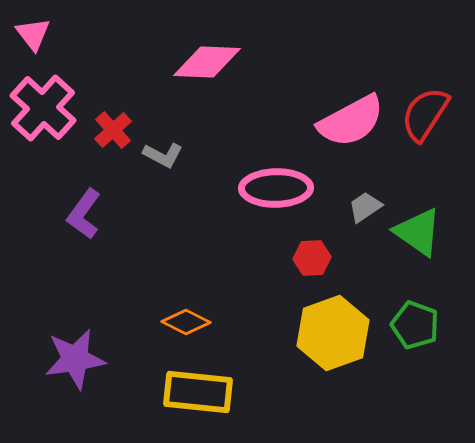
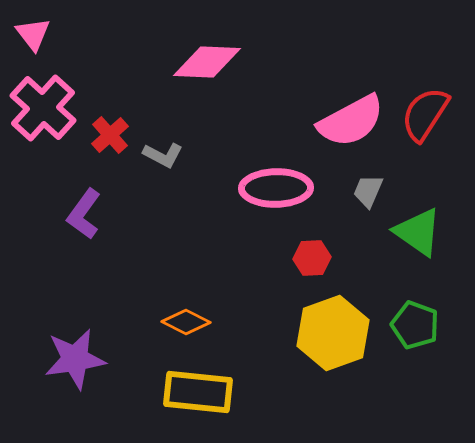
red cross: moved 3 px left, 5 px down
gray trapezoid: moved 3 px right, 16 px up; rotated 33 degrees counterclockwise
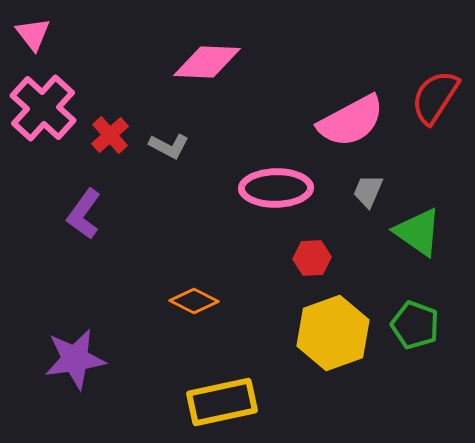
red semicircle: moved 10 px right, 17 px up
gray L-shape: moved 6 px right, 9 px up
orange diamond: moved 8 px right, 21 px up
yellow rectangle: moved 24 px right, 10 px down; rotated 18 degrees counterclockwise
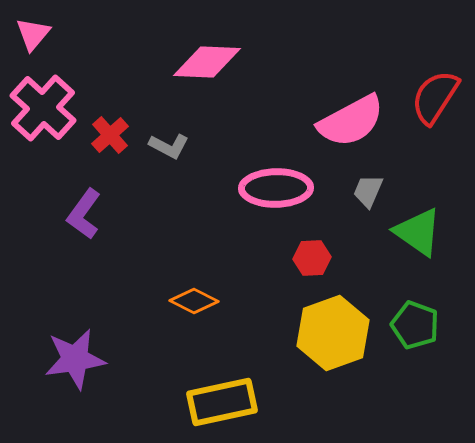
pink triangle: rotated 18 degrees clockwise
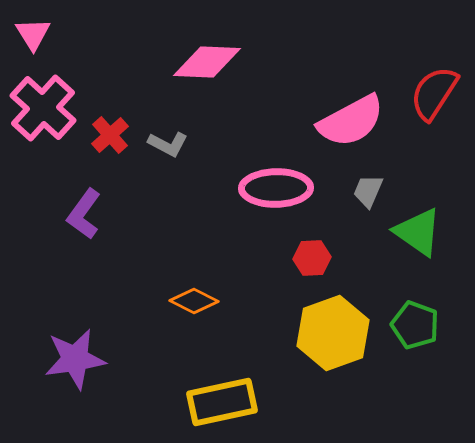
pink triangle: rotated 12 degrees counterclockwise
red semicircle: moved 1 px left, 4 px up
gray L-shape: moved 1 px left, 2 px up
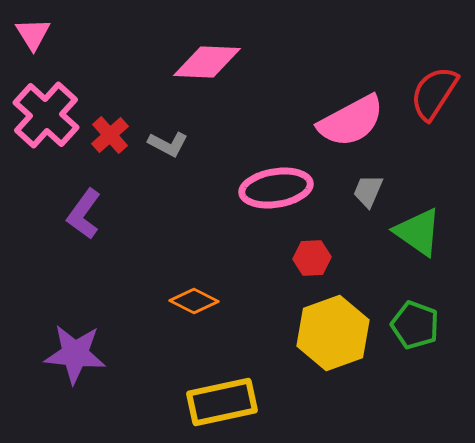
pink cross: moved 3 px right, 7 px down
pink ellipse: rotated 8 degrees counterclockwise
purple star: moved 5 px up; rotated 14 degrees clockwise
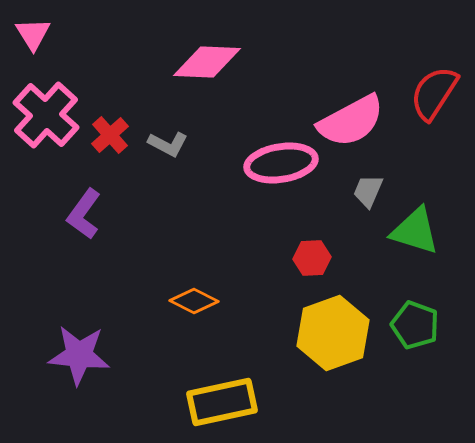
pink ellipse: moved 5 px right, 25 px up
green triangle: moved 3 px left, 1 px up; rotated 18 degrees counterclockwise
purple star: moved 4 px right, 1 px down
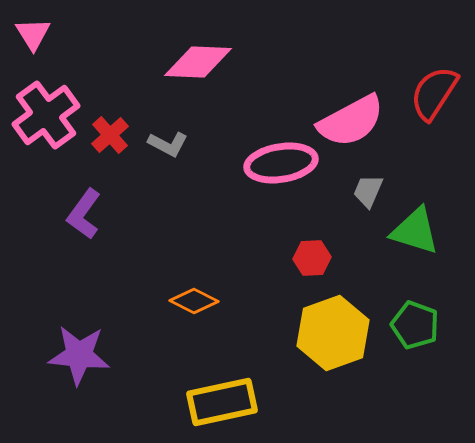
pink diamond: moved 9 px left
pink cross: rotated 12 degrees clockwise
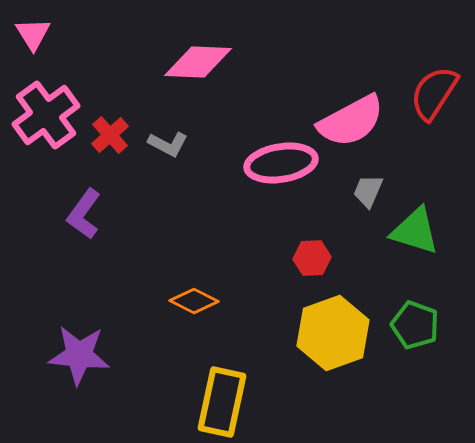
yellow rectangle: rotated 66 degrees counterclockwise
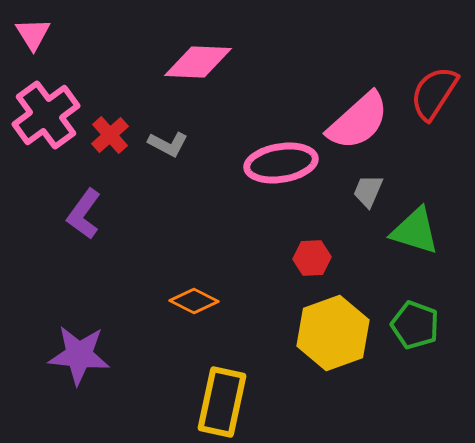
pink semicircle: moved 7 px right; rotated 14 degrees counterclockwise
